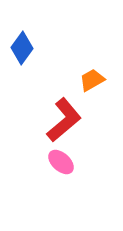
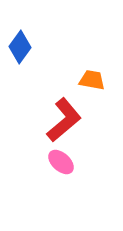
blue diamond: moved 2 px left, 1 px up
orange trapezoid: rotated 40 degrees clockwise
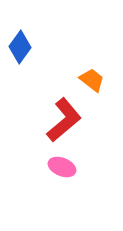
orange trapezoid: rotated 28 degrees clockwise
pink ellipse: moved 1 px right, 5 px down; rotated 20 degrees counterclockwise
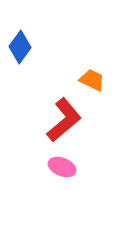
orange trapezoid: rotated 12 degrees counterclockwise
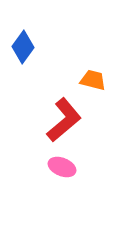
blue diamond: moved 3 px right
orange trapezoid: moved 1 px right; rotated 12 degrees counterclockwise
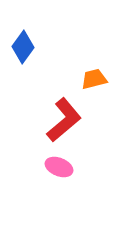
orange trapezoid: moved 1 px right, 1 px up; rotated 28 degrees counterclockwise
pink ellipse: moved 3 px left
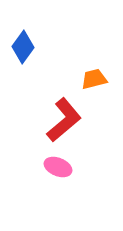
pink ellipse: moved 1 px left
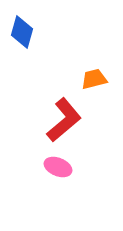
blue diamond: moved 1 px left, 15 px up; rotated 20 degrees counterclockwise
